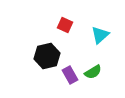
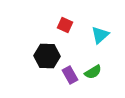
black hexagon: rotated 15 degrees clockwise
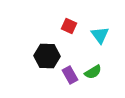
red square: moved 4 px right, 1 px down
cyan triangle: rotated 24 degrees counterclockwise
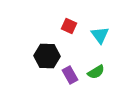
green semicircle: moved 3 px right
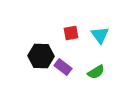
red square: moved 2 px right, 7 px down; rotated 35 degrees counterclockwise
black hexagon: moved 6 px left
purple rectangle: moved 7 px left, 8 px up; rotated 24 degrees counterclockwise
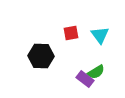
purple rectangle: moved 22 px right, 12 px down
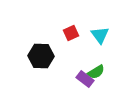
red square: rotated 14 degrees counterclockwise
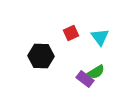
cyan triangle: moved 2 px down
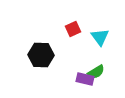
red square: moved 2 px right, 4 px up
black hexagon: moved 1 px up
purple rectangle: rotated 24 degrees counterclockwise
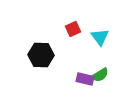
green semicircle: moved 4 px right, 3 px down
